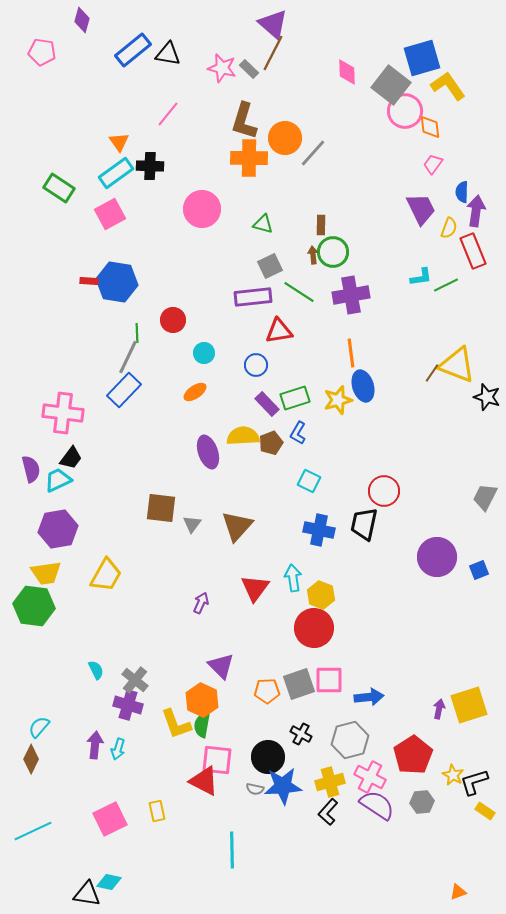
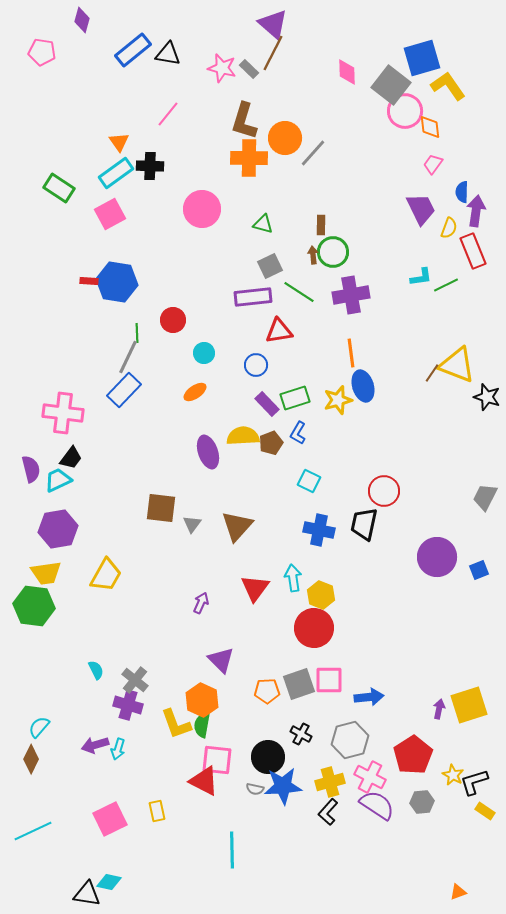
purple triangle at (221, 666): moved 6 px up
purple arrow at (95, 745): rotated 112 degrees counterclockwise
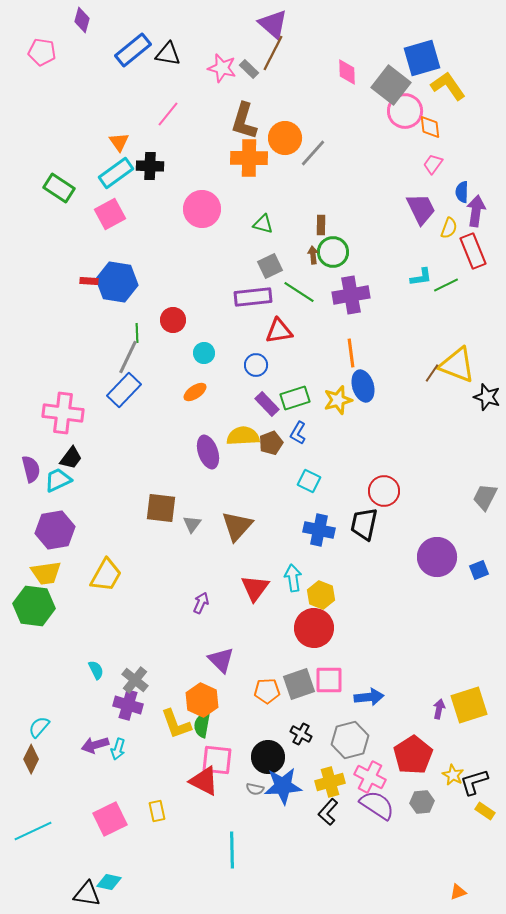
purple hexagon at (58, 529): moved 3 px left, 1 px down
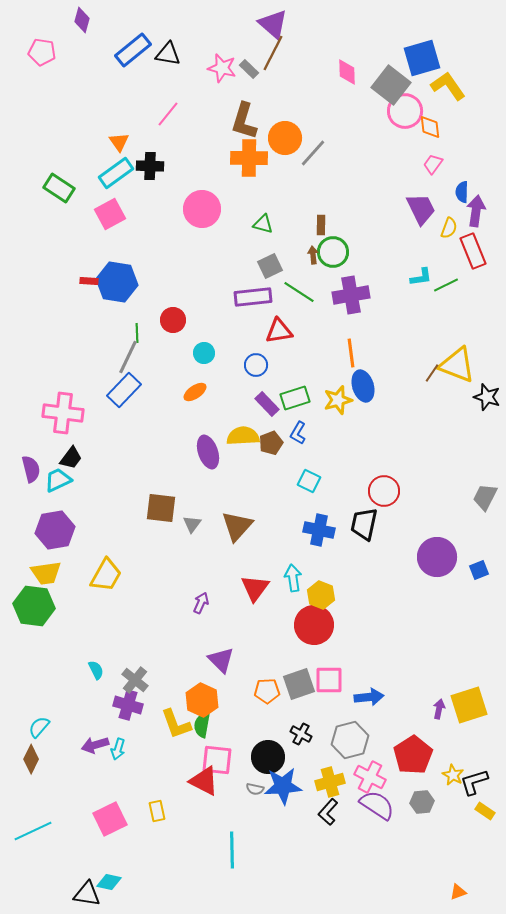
red circle at (314, 628): moved 3 px up
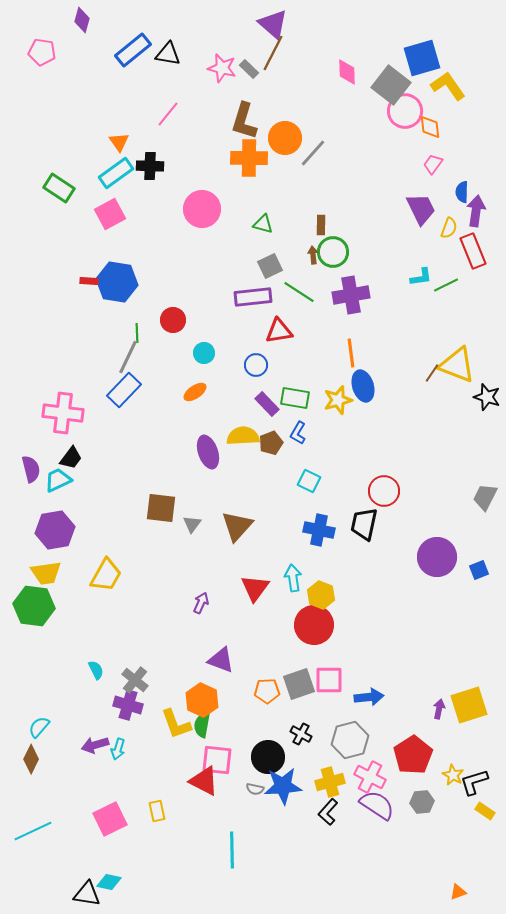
green rectangle at (295, 398): rotated 28 degrees clockwise
purple triangle at (221, 660): rotated 24 degrees counterclockwise
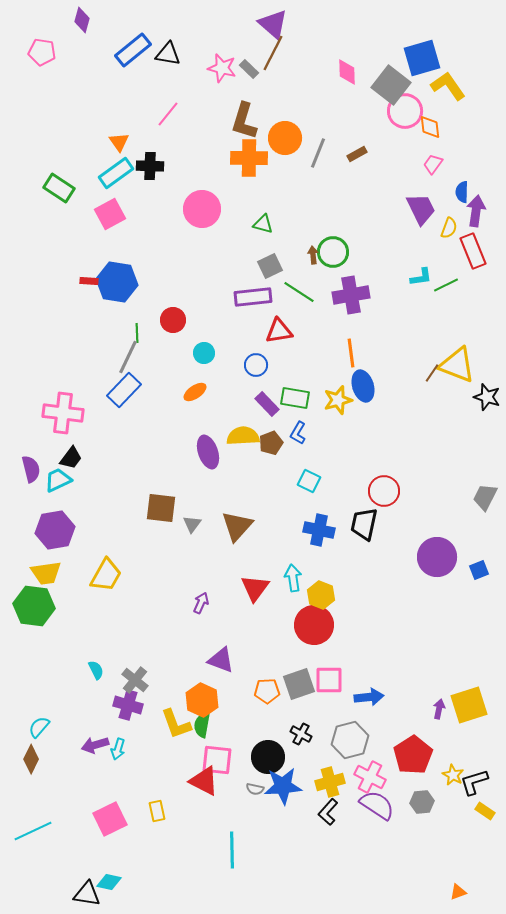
gray line at (313, 153): moved 5 px right; rotated 20 degrees counterclockwise
brown rectangle at (321, 225): moved 36 px right, 71 px up; rotated 60 degrees clockwise
